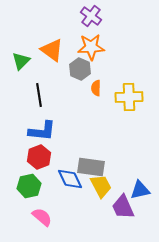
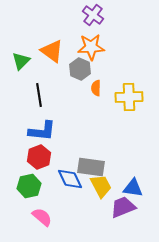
purple cross: moved 2 px right, 1 px up
orange triangle: moved 1 px down
blue triangle: moved 7 px left, 2 px up; rotated 20 degrees clockwise
purple trapezoid: rotated 92 degrees clockwise
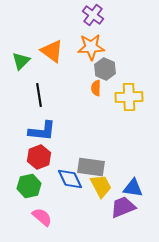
gray hexagon: moved 25 px right
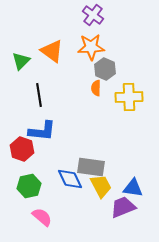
red hexagon: moved 17 px left, 8 px up; rotated 20 degrees counterclockwise
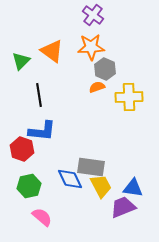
orange semicircle: moved 1 px right, 1 px up; rotated 70 degrees clockwise
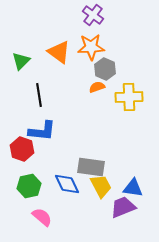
orange triangle: moved 7 px right, 1 px down
blue diamond: moved 3 px left, 5 px down
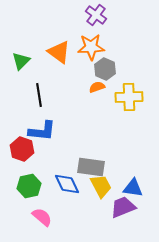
purple cross: moved 3 px right
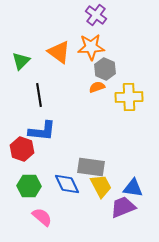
green hexagon: rotated 15 degrees clockwise
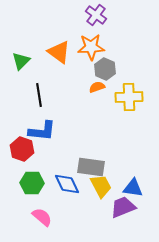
green hexagon: moved 3 px right, 3 px up
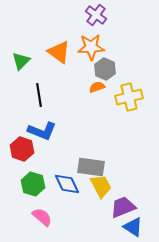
yellow cross: rotated 12 degrees counterclockwise
blue L-shape: rotated 16 degrees clockwise
green hexagon: moved 1 px right, 1 px down; rotated 15 degrees clockwise
blue triangle: moved 39 px down; rotated 25 degrees clockwise
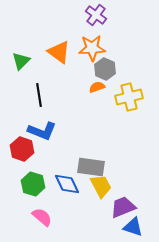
orange star: moved 1 px right, 1 px down
blue triangle: rotated 15 degrees counterclockwise
